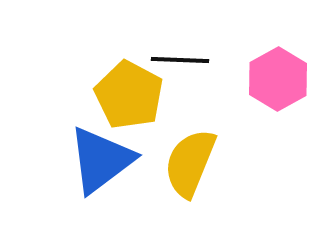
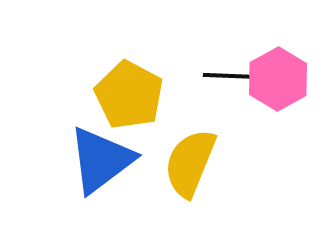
black line: moved 52 px right, 16 px down
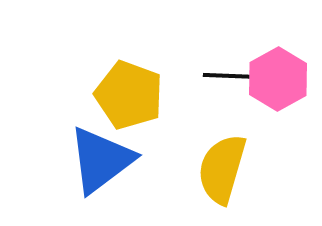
yellow pentagon: rotated 8 degrees counterclockwise
yellow semicircle: moved 32 px right, 6 px down; rotated 6 degrees counterclockwise
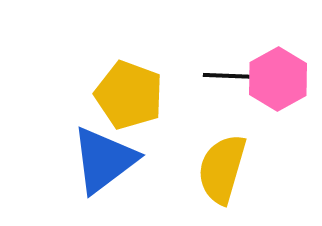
blue triangle: moved 3 px right
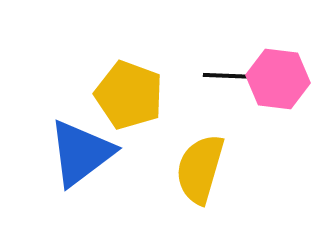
pink hexagon: rotated 24 degrees counterclockwise
blue triangle: moved 23 px left, 7 px up
yellow semicircle: moved 22 px left
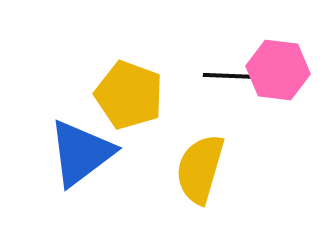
pink hexagon: moved 9 px up
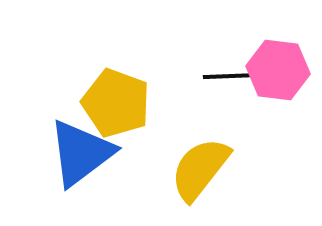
black line: rotated 4 degrees counterclockwise
yellow pentagon: moved 13 px left, 8 px down
yellow semicircle: rotated 22 degrees clockwise
